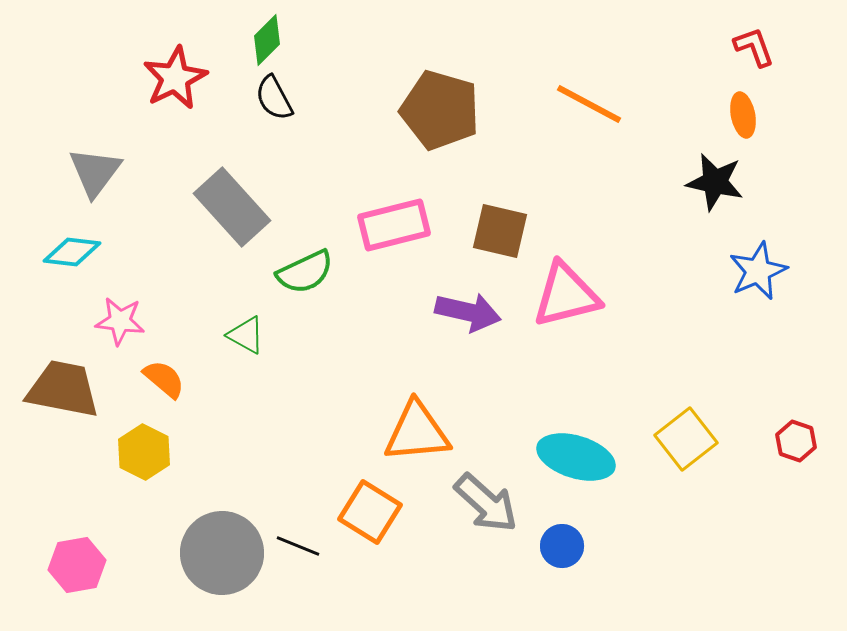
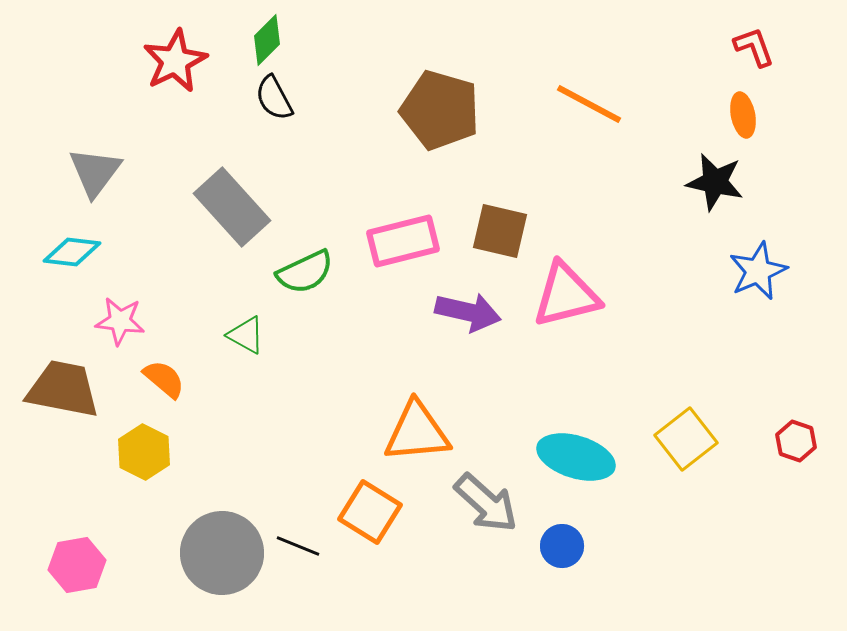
red star: moved 17 px up
pink rectangle: moved 9 px right, 16 px down
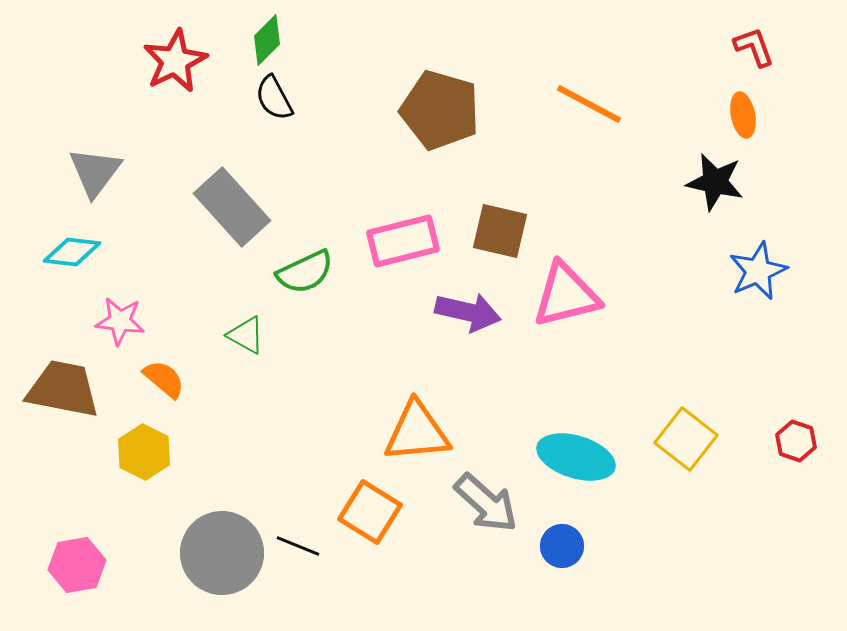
yellow square: rotated 14 degrees counterclockwise
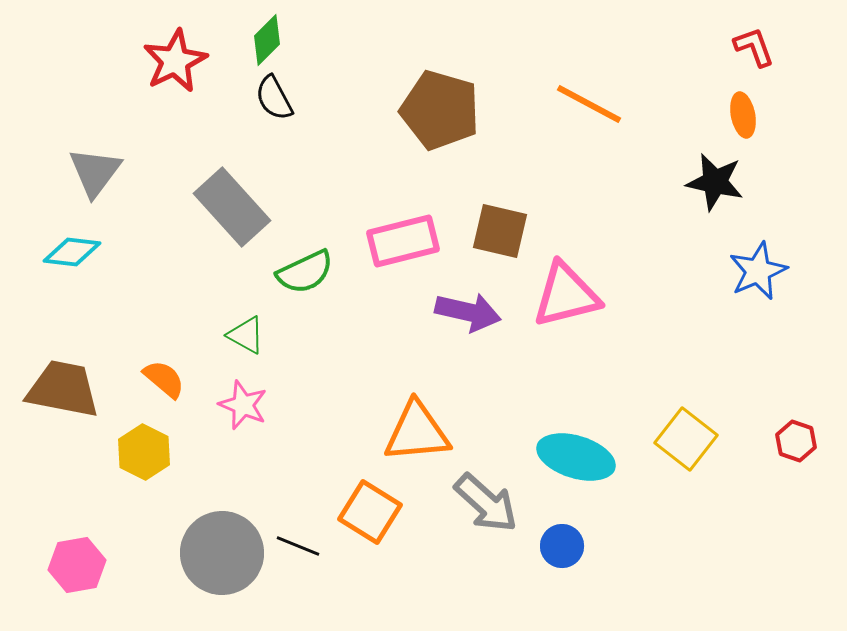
pink star: moved 123 px right, 84 px down; rotated 15 degrees clockwise
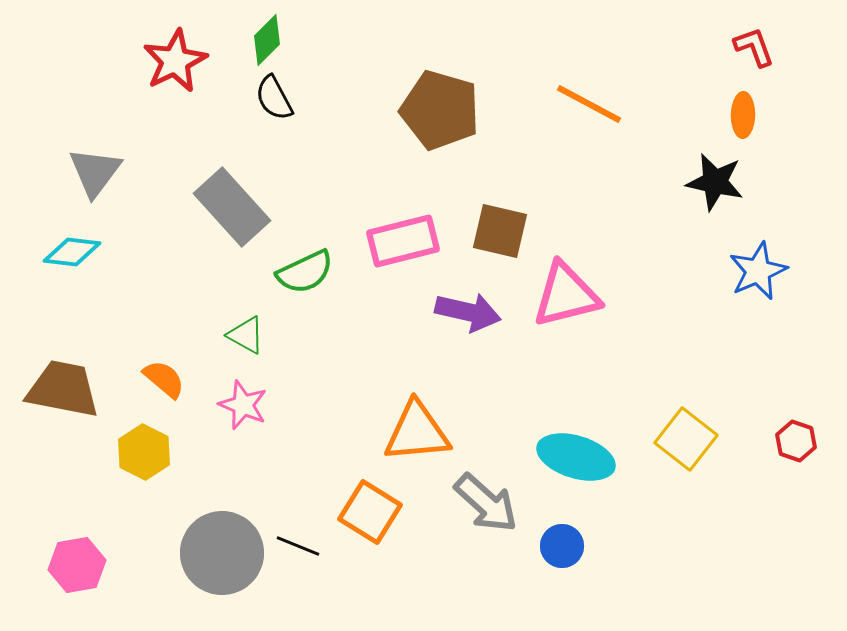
orange ellipse: rotated 12 degrees clockwise
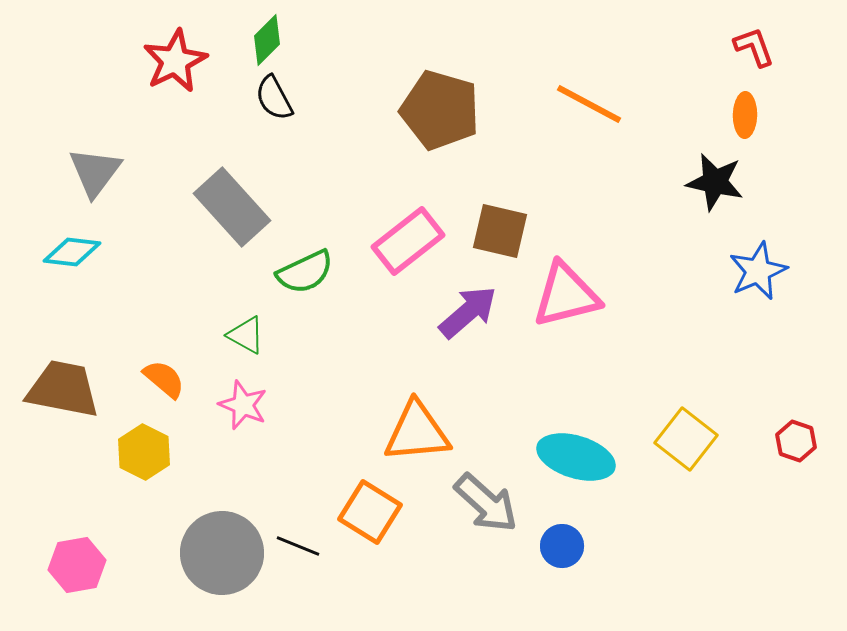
orange ellipse: moved 2 px right
pink rectangle: moved 5 px right; rotated 24 degrees counterclockwise
purple arrow: rotated 54 degrees counterclockwise
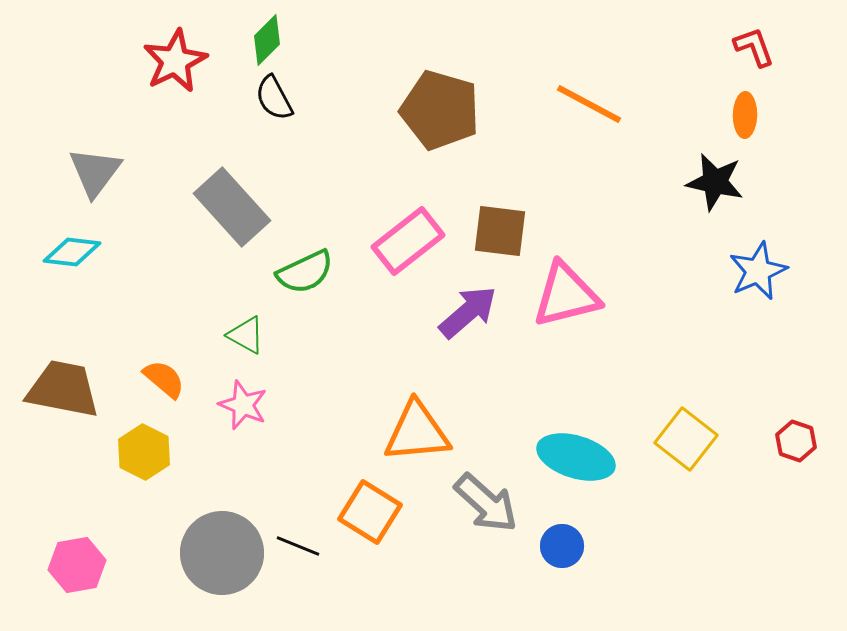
brown square: rotated 6 degrees counterclockwise
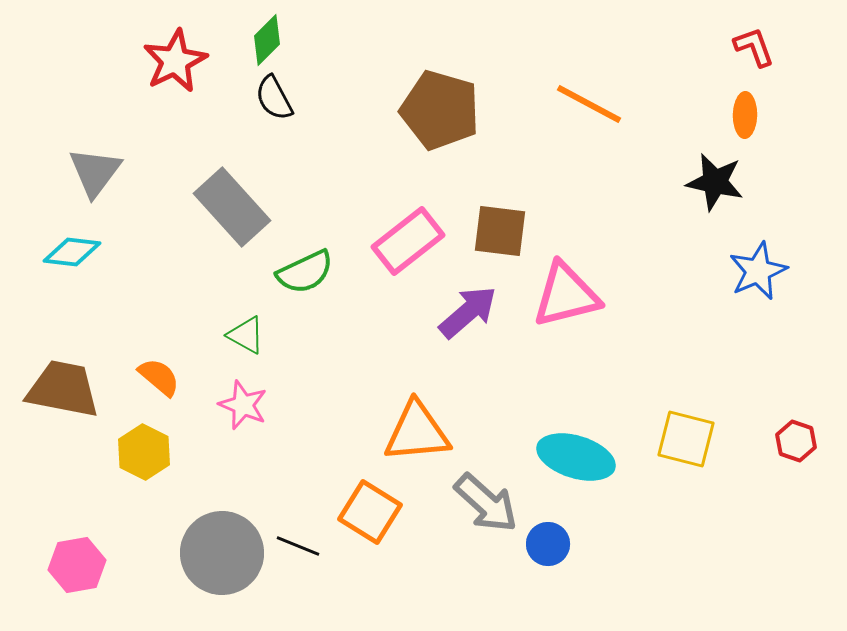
orange semicircle: moved 5 px left, 2 px up
yellow square: rotated 24 degrees counterclockwise
blue circle: moved 14 px left, 2 px up
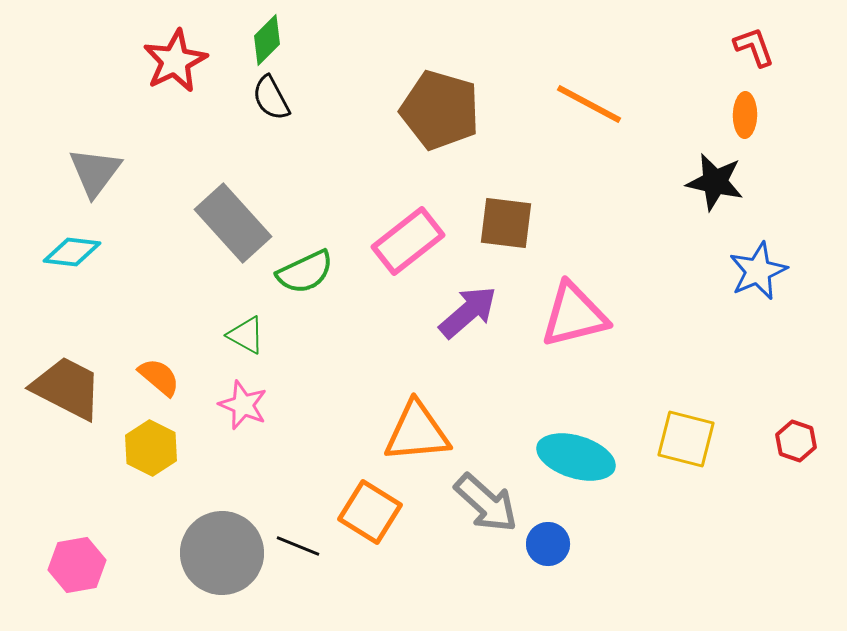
black semicircle: moved 3 px left
gray rectangle: moved 1 px right, 16 px down
brown square: moved 6 px right, 8 px up
pink triangle: moved 8 px right, 20 px down
brown trapezoid: moved 4 px right, 1 px up; rotated 16 degrees clockwise
yellow hexagon: moved 7 px right, 4 px up
